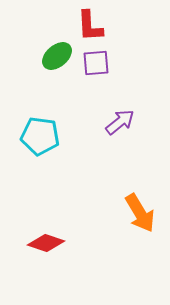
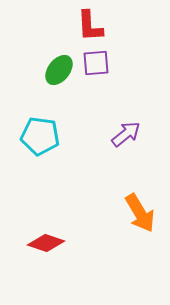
green ellipse: moved 2 px right, 14 px down; rotated 12 degrees counterclockwise
purple arrow: moved 6 px right, 12 px down
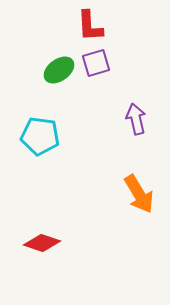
purple square: rotated 12 degrees counterclockwise
green ellipse: rotated 16 degrees clockwise
purple arrow: moved 10 px right, 15 px up; rotated 64 degrees counterclockwise
orange arrow: moved 1 px left, 19 px up
red diamond: moved 4 px left
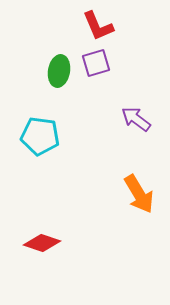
red L-shape: moved 8 px right; rotated 20 degrees counterclockwise
green ellipse: moved 1 px down; rotated 44 degrees counterclockwise
purple arrow: rotated 40 degrees counterclockwise
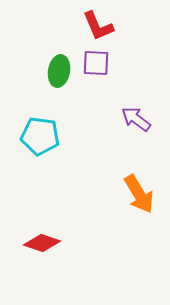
purple square: rotated 20 degrees clockwise
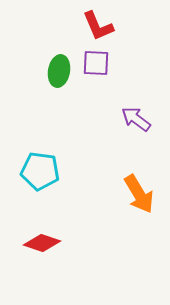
cyan pentagon: moved 35 px down
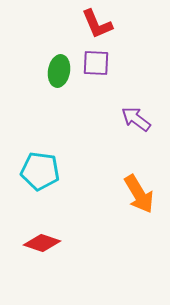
red L-shape: moved 1 px left, 2 px up
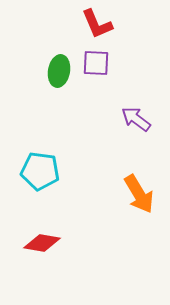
red diamond: rotated 9 degrees counterclockwise
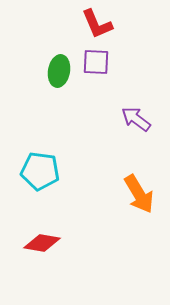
purple square: moved 1 px up
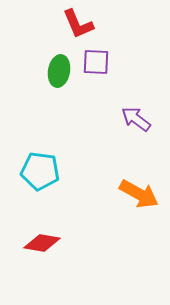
red L-shape: moved 19 px left
orange arrow: rotated 30 degrees counterclockwise
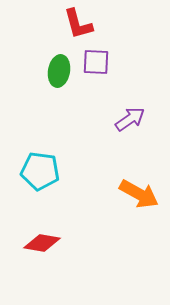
red L-shape: rotated 8 degrees clockwise
purple arrow: moved 6 px left; rotated 108 degrees clockwise
